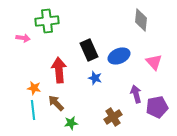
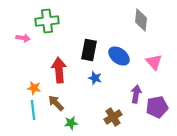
black rectangle: rotated 35 degrees clockwise
blue ellipse: rotated 60 degrees clockwise
purple arrow: rotated 24 degrees clockwise
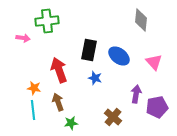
red arrow: rotated 15 degrees counterclockwise
brown arrow: moved 2 px right, 1 px up; rotated 24 degrees clockwise
brown cross: rotated 18 degrees counterclockwise
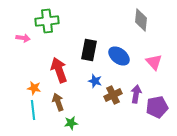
blue star: moved 3 px down
brown cross: moved 22 px up; rotated 24 degrees clockwise
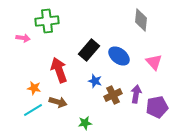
black rectangle: rotated 30 degrees clockwise
brown arrow: rotated 126 degrees clockwise
cyan line: rotated 66 degrees clockwise
green star: moved 14 px right
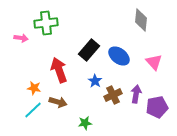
green cross: moved 1 px left, 2 px down
pink arrow: moved 2 px left
blue star: rotated 16 degrees clockwise
cyan line: rotated 12 degrees counterclockwise
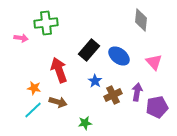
purple arrow: moved 1 px right, 2 px up
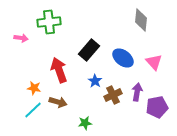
green cross: moved 3 px right, 1 px up
blue ellipse: moved 4 px right, 2 px down
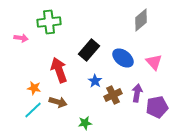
gray diamond: rotated 45 degrees clockwise
purple arrow: moved 1 px down
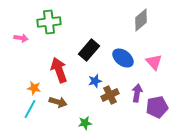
blue star: rotated 24 degrees clockwise
brown cross: moved 3 px left
cyan line: moved 3 px left, 1 px up; rotated 18 degrees counterclockwise
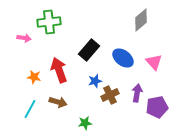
pink arrow: moved 3 px right
orange star: moved 11 px up
